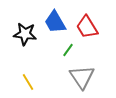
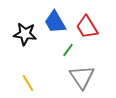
yellow line: moved 1 px down
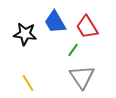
green line: moved 5 px right
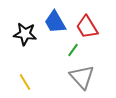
gray triangle: rotated 8 degrees counterclockwise
yellow line: moved 3 px left, 1 px up
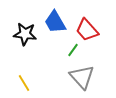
red trapezoid: moved 3 px down; rotated 10 degrees counterclockwise
yellow line: moved 1 px left, 1 px down
